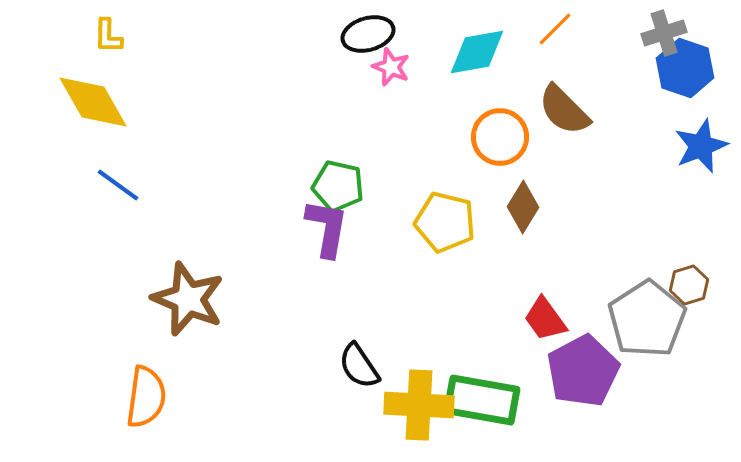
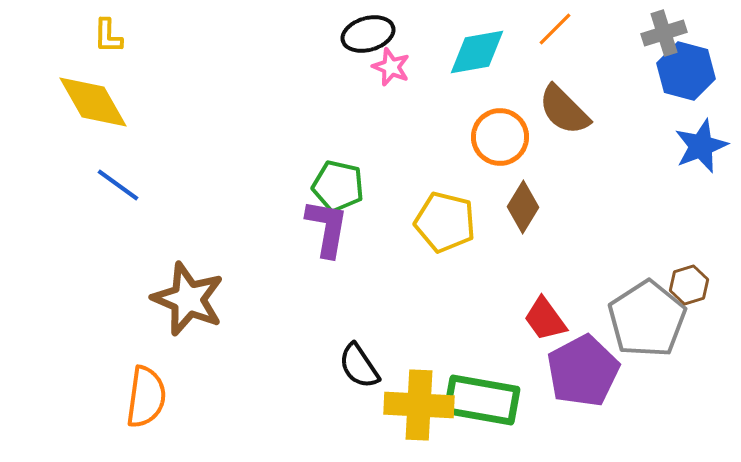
blue hexagon: moved 1 px right, 3 px down; rotated 4 degrees counterclockwise
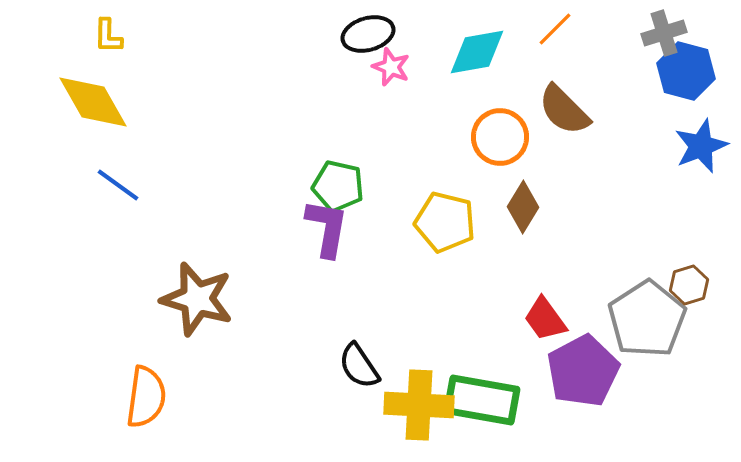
brown star: moved 9 px right; rotated 6 degrees counterclockwise
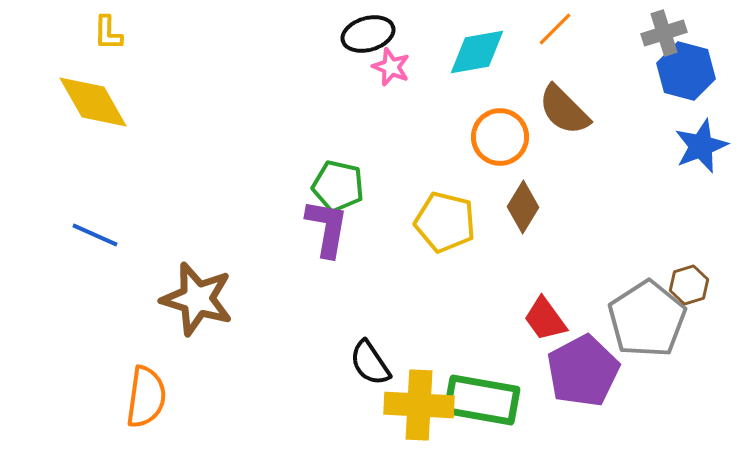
yellow L-shape: moved 3 px up
blue line: moved 23 px left, 50 px down; rotated 12 degrees counterclockwise
black semicircle: moved 11 px right, 3 px up
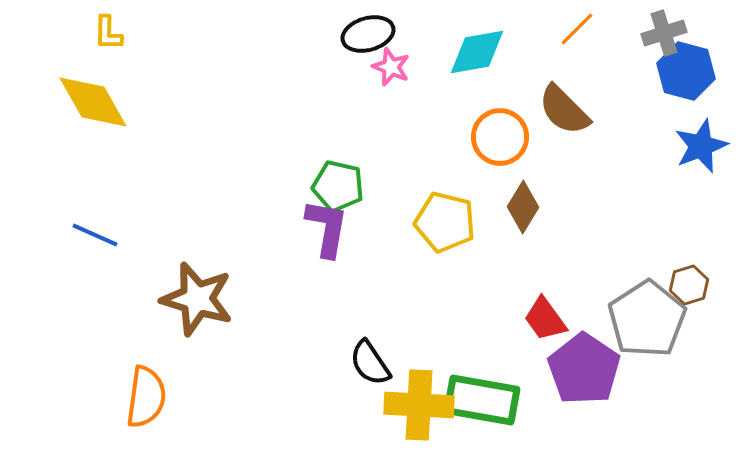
orange line: moved 22 px right
purple pentagon: moved 1 px right, 2 px up; rotated 10 degrees counterclockwise
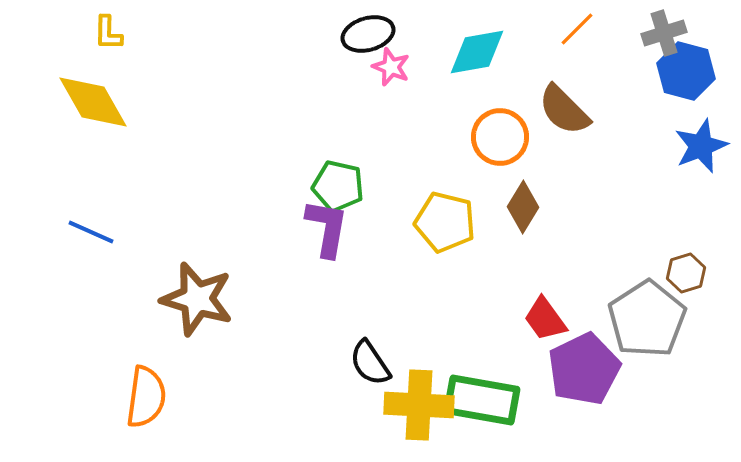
blue line: moved 4 px left, 3 px up
brown hexagon: moved 3 px left, 12 px up
purple pentagon: rotated 12 degrees clockwise
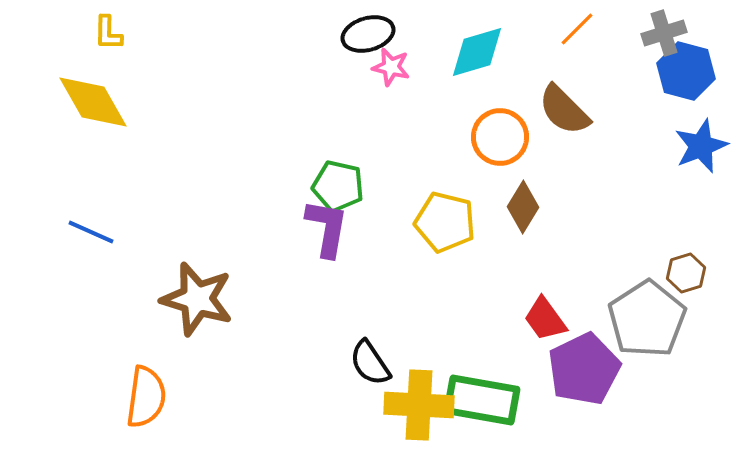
cyan diamond: rotated 6 degrees counterclockwise
pink star: rotated 9 degrees counterclockwise
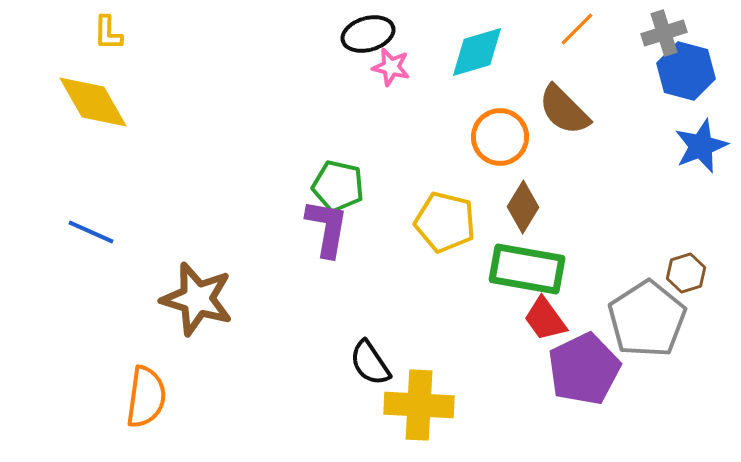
green rectangle: moved 45 px right, 131 px up
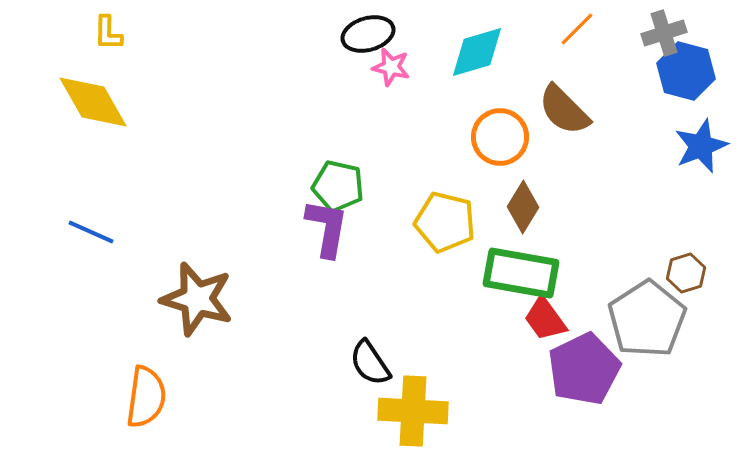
green rectangle: moved 6 px left, 4 px down
yellow cross: moved 6 px left, 6 px down
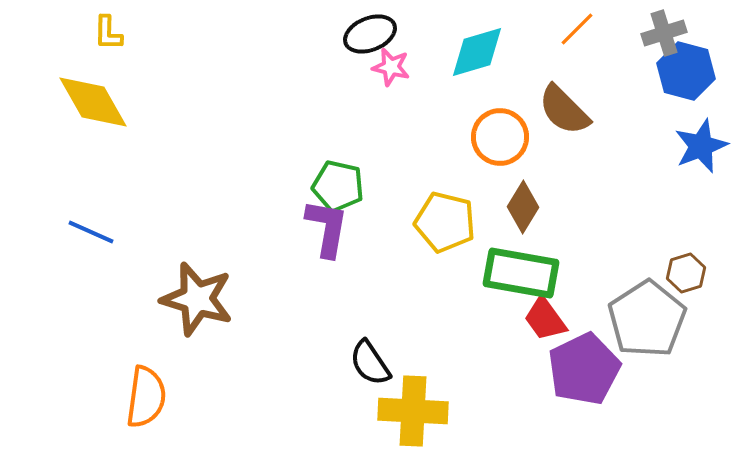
black ellipse: moved 2 px right; rotated 6 degrees counterclockwise
